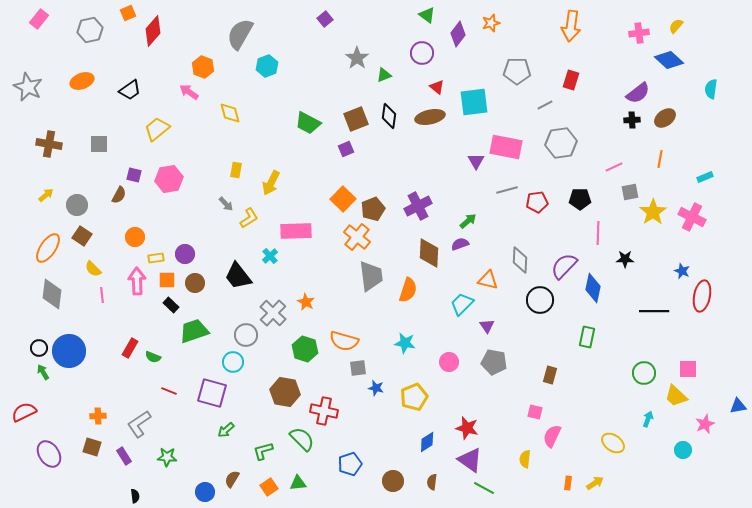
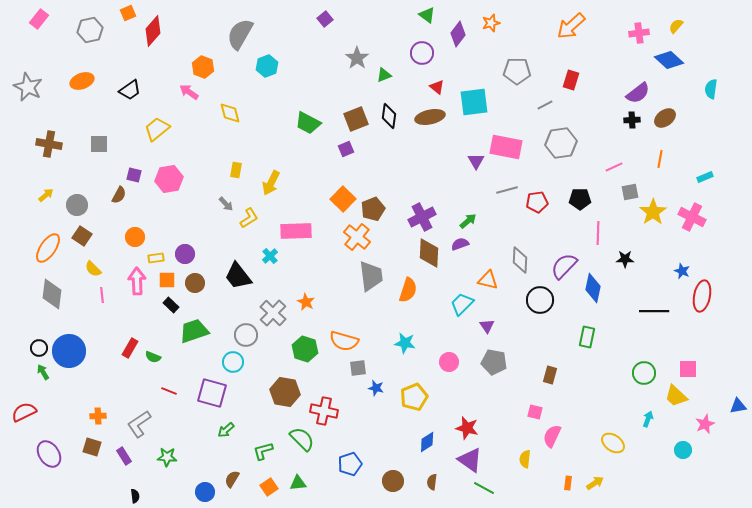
orange arrow at (571, 26): rotated 40 degrees clockwise
purple cross at (418, 206): moved 4 px right, 11 px down
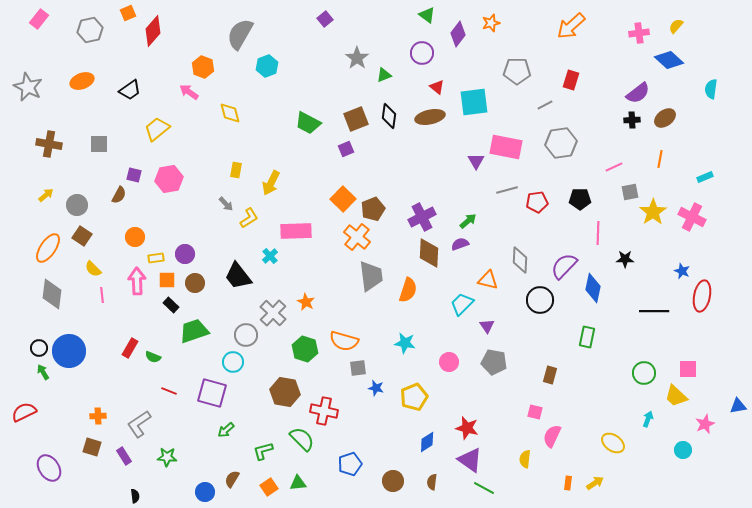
purple ellipse at (49, 454): moved 14 px down
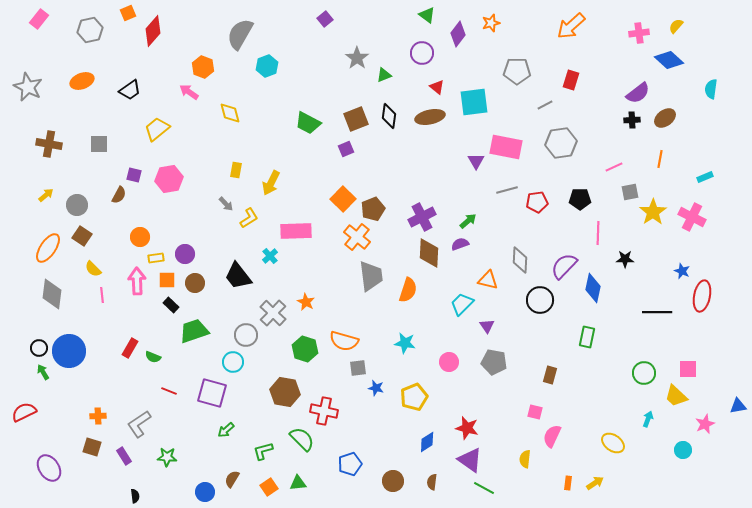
orange circle at (135, 237): moved 5 px right
black line at (654, 311): moved 3 px right, 1 px down
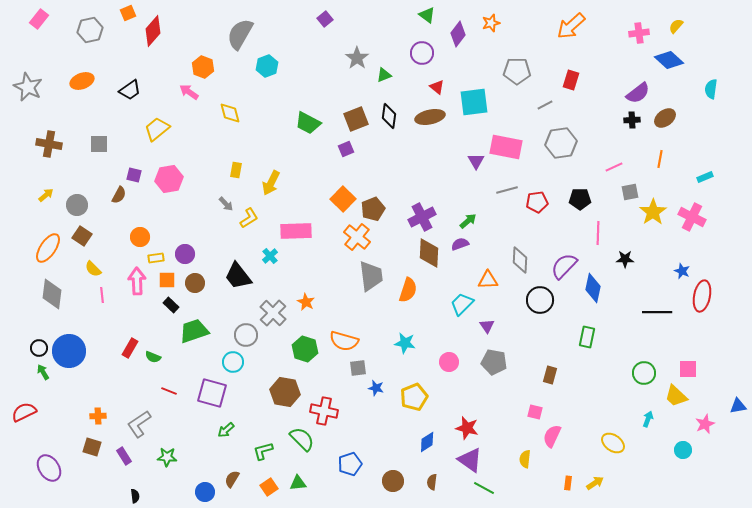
orange triangle at (488, 280): rotated 15 degrees counterclockwise
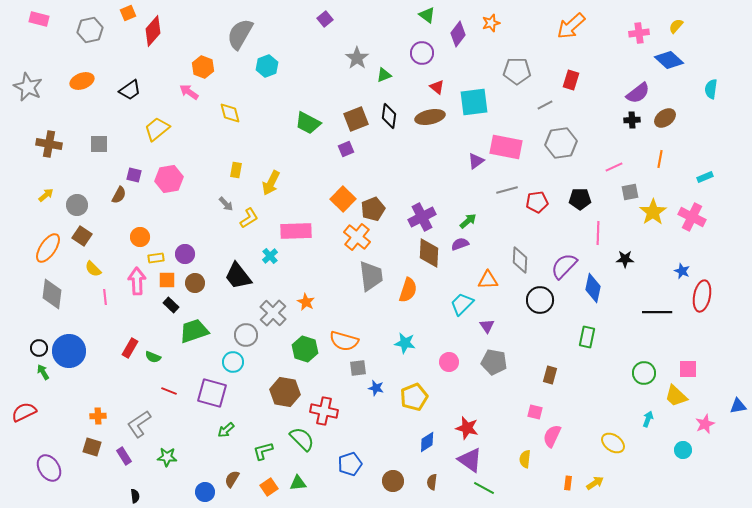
pink rectangle at (39, 19): rotated 66 degrees clockwise
purple triangle at (476, 161): rotated 24 degrees clockwise
pink line at (102, 295): moved 3 px right, 2 px down
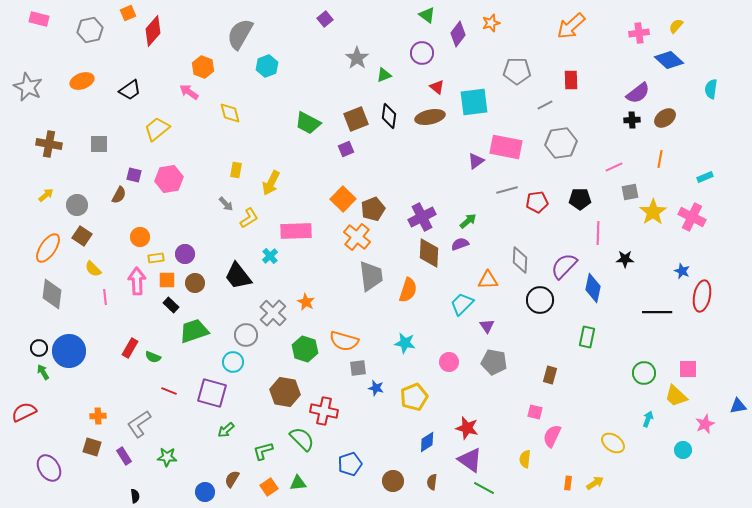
red rectangle at (571, 80): rotated 18 degrees counterclockwise
